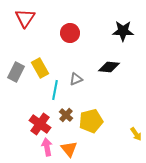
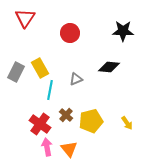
cyan line: moved 5 px left
yellow arrow: moved 9 px left, 11 px up
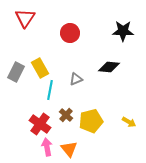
yellow arrow: moved 2 px right, 1 px up; rotated 24 degrees counterclockwise
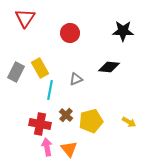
red cross: rotated 25 degrees counterclockwise
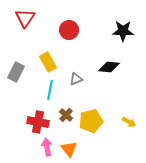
red circle: moved 1 px left, 3 px up
yellow rectangle: moved 8 px right, 6 px up
red cross: moved 2 px left, 2 px up
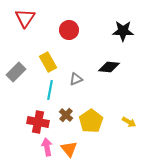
gray rectangle: rotated 18 degrees clockwise
yellow pentagon: rotated 20 degrees counterclockwise
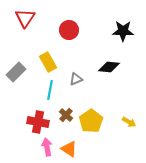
orange triangle: rotated 18 degrees counterclockwise
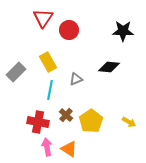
red triangle: moved 18 px right
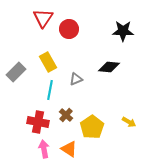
red circle: moved 1 px up
yellow pentagon: moved 1 px right, 6 px down
pink arrow: moved 3 px left, 2 px down
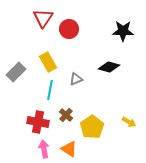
black diamond: rotated 10 degrees clockwise
